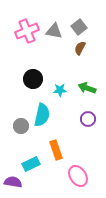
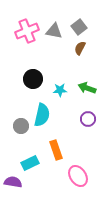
cyan rectangle: moved 1 px left, 1 px up
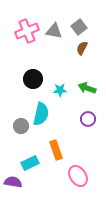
brown semicircle: moved 2 px right
cyan semicircle: moved 1 px left, 1 px up
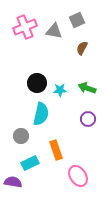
gray square: moved 2 px left, 7 px up; rotated 14 degrees clockwise
pink cross: moved 2 px left, 4 px up
black circle: moved 4 px right, 4 px down
gray circle: moved 10 px down
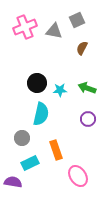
gray circle: moved 1 px right, 2 px down
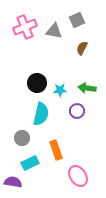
green arrow: rotated 12 degrees counterclockwise
purple circle: moved 11 px left, 8 px up
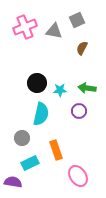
purple circle: moved 2 px right
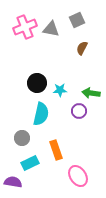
gray triangle: moved 3 px left, 2 px up
green arrow: moved 4 px right, 5 px down
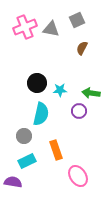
gray circle: moved 2 px right, 2 px up
cyan rectangle: moved 3 px left, 2 px up
